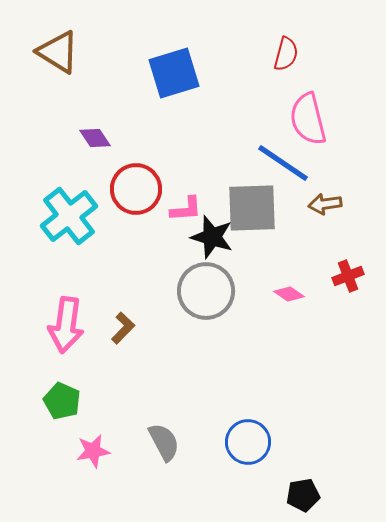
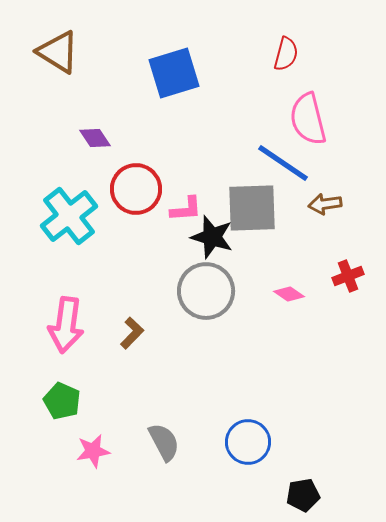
brown L-shape: moved 9 px right, 5 px down
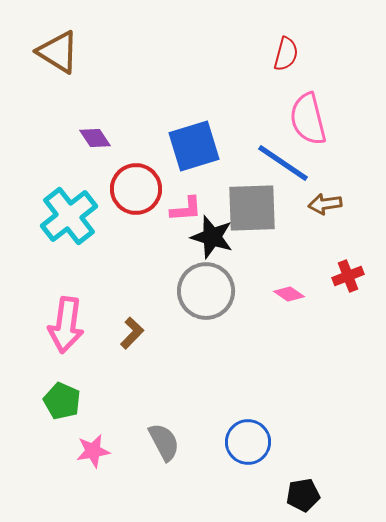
blue square: moved 20 px right, 73 px down
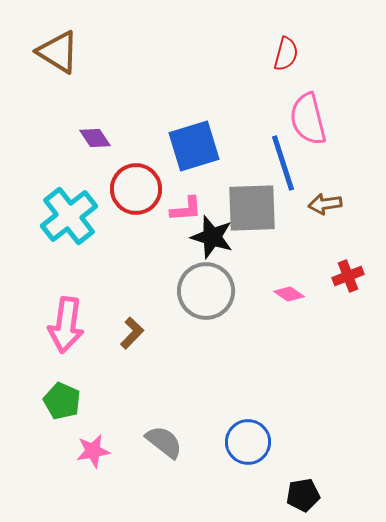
blue line: rotated 38 degrees clockwise
gray semicircle: rotated 24 degrees counterclockwise
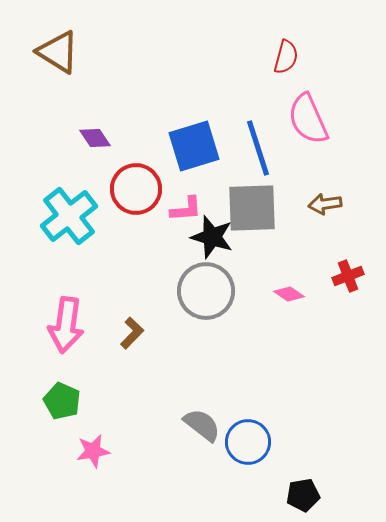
red semicircle: moved 3 px down
pink semicircle: rotated 10 degrees counterclockwise
blue line: moved 25 px left, 15 px up
gray semicircle: moved 38 px right, 17 px up
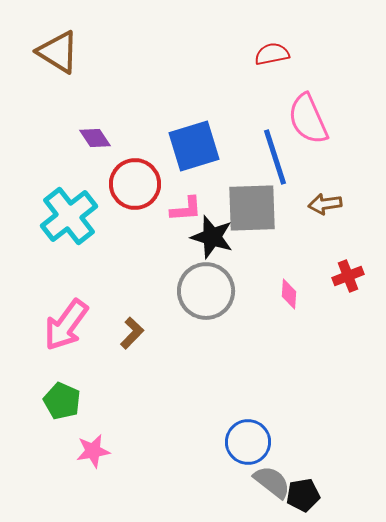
red semicircle: moved 14 px left, 3 px up; rotated 116 degrees counterclockwise
blue line: moved 17 px right, 9 px down
red circle: moved 1 px left, 5 px up
pink diamond: rotated 60 degrees clockwise
pink arrow: rotated 28 degrees clockwise
gray semicircle: moved 70 px right, 57 px down
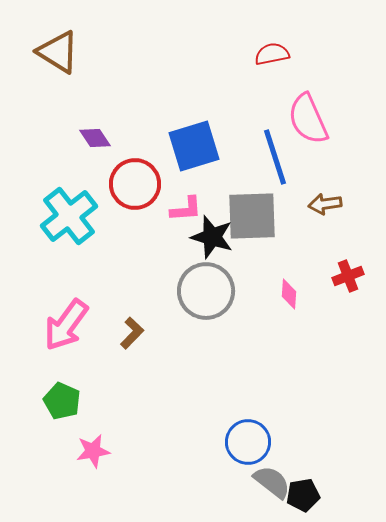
gray square: moved 8 px down
